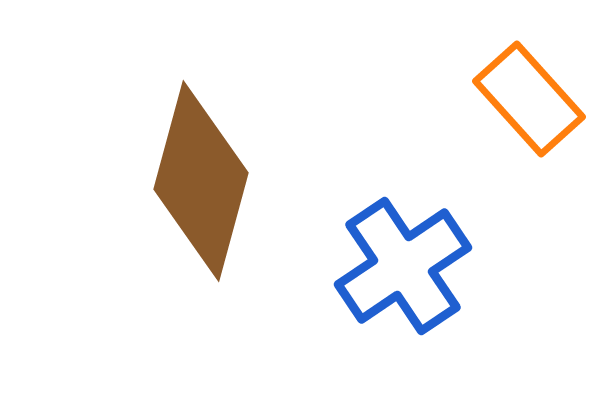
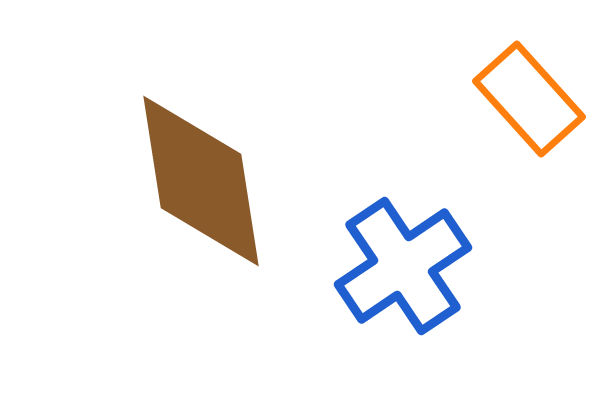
brown diamond: rotated 24 degrees counterclockwise
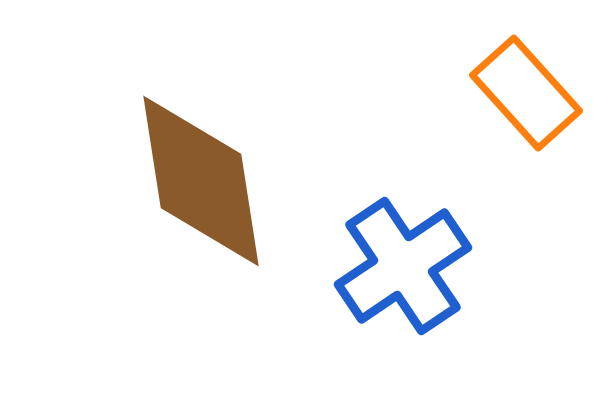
orange rectangle: moved 3 px left, 6 px up
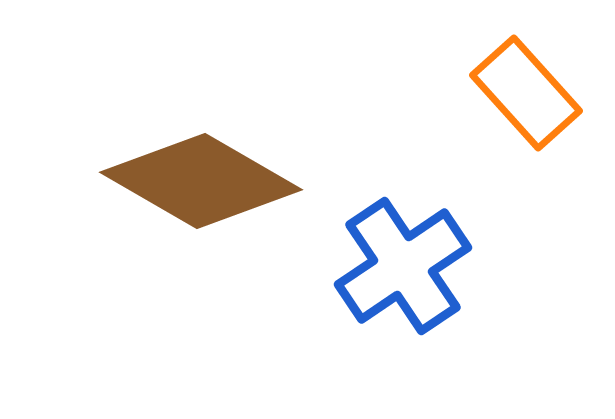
brown diamond: rotated 51 degrees counterclockwise
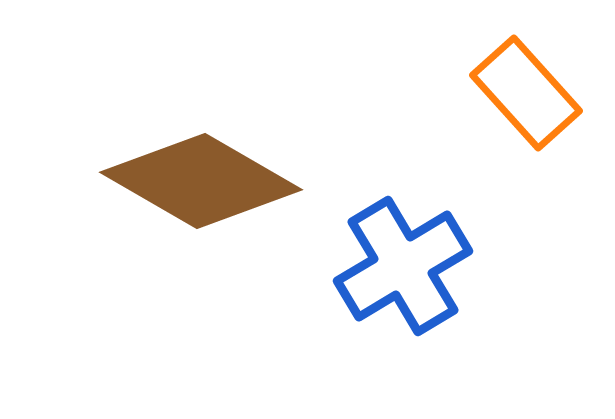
blue cross: rotated 3 degrees clockwise
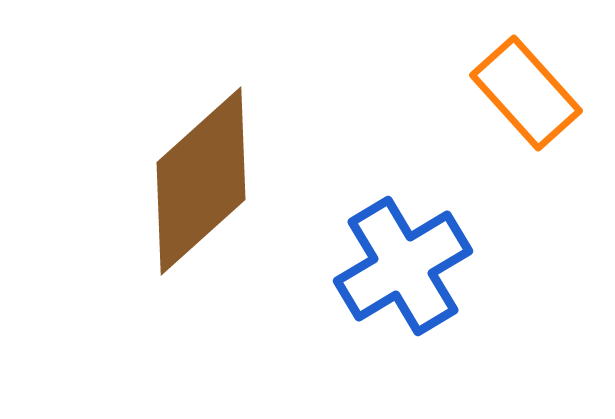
brown diamond: rotated 72 degrees counterclockwise
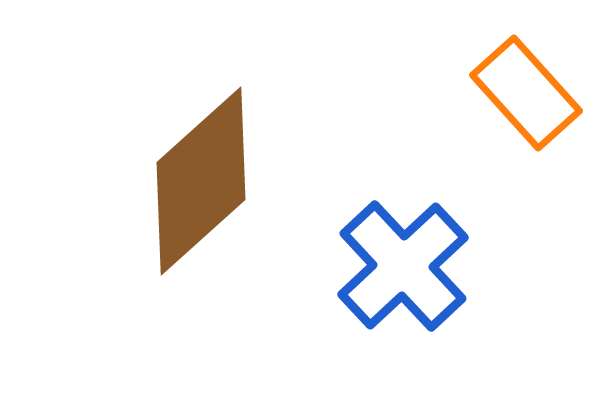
blue cross: rotated 12 degrees counterclockwise
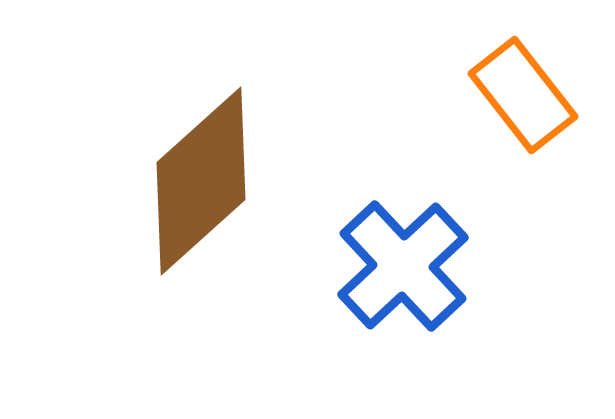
orange rectangle: moved 3 px left, 2 px down; rotated 4 degrees clockwise
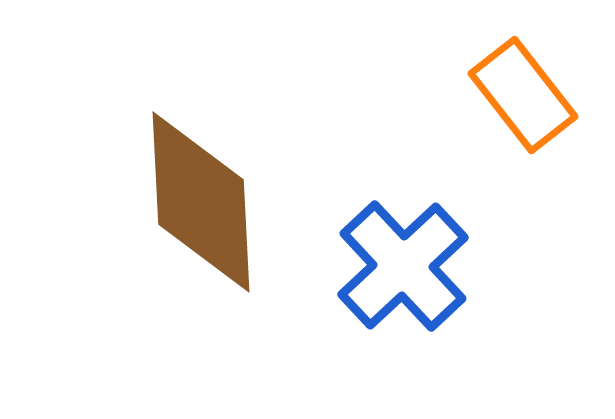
brown diamond: moved 21 px down; rotated 51 degrees counterclockwise
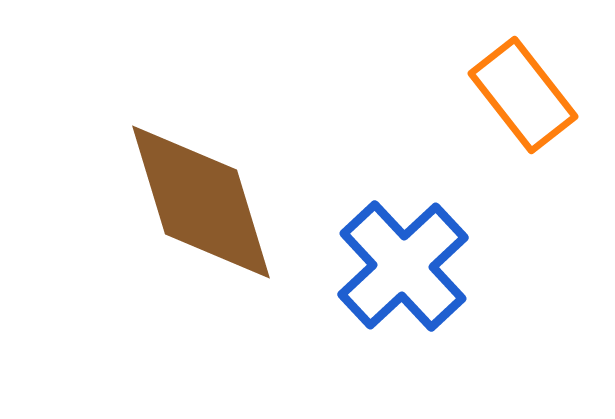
brown diamond: rotated 14 degrees counterclockwise
